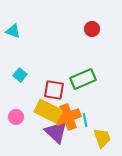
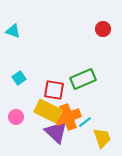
red circle: moved 11 px right
cyan square: moved 1 px left, 3 px down; rotated 16 degrees clockwise
cyan line: moved 2 px down; rotated 64 degrees clockwise
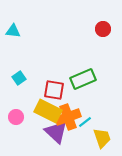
cyan triangle: rotated 14 degrees counterclockwise
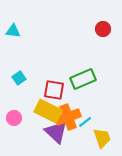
pink circle: moved 2 px left, 1 px down
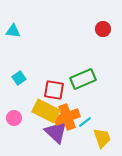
yellow rectangle: moved 2 px left
orange cross: moved 1 px left
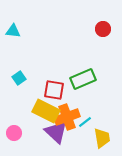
pink circle: moved 15 px down
yellow trapezoid: rotated 10 degrees clockwise
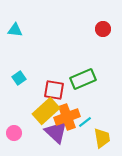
cyan triangle: moved 2 px right, 1 px up
yellow rectangle: rotated 68 degrees counterclockwise
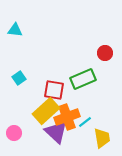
red circle: moved 2 px right, 24 px down
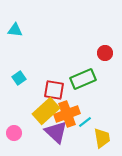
orange cross: moved 3 px up
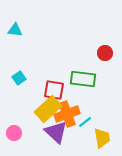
green rectangle: rotated 30 degrees clockwise
yellow rectangle: moved 2 px right, 2 px up
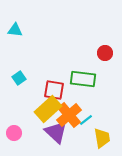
orange cross: moved 2 px right, 1 px down; rotated 20 degrees counterclockwise
cyan line: moved 1 px right, 2 px up
